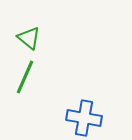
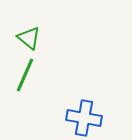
green line: moved 2 px up
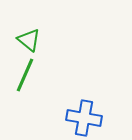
green triangle: moved 2 px down
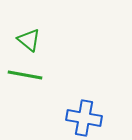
green line: rotated 76 degrees clockwise
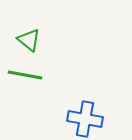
blue cross: moved 1 px right, 1 px down
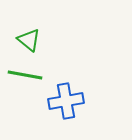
blue cross: moved 19 px left, 18 px up; rotated 20 degrees counterclockwise
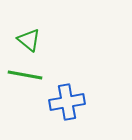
blue cross: moved 1 px right, 1 px down
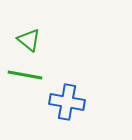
blue cross: rotated 20 degrees clockwise
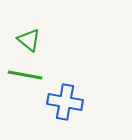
blue cross: moved 2 px left
